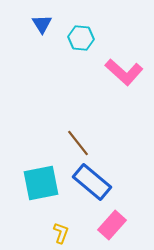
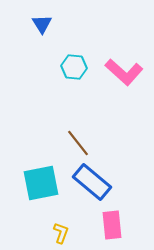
cyan hexagon: moved 7 px left, 29 px down
pink rectangle: rotated 48 degrees counterclockwise
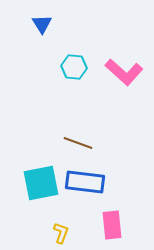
brown line: rotated 32 degrees counterclockwise
blue rectangle: moved 7 px left; rotated 33 degrees counterclockwise
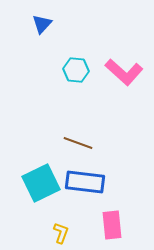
blue triangle: rotated 15 degrees clockwise
cyan hexagon: moved 2 px right, 3 px down
cyan square: rotated 15 degrees counterclockwise
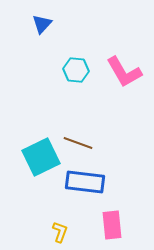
pink L-shape: rotated 18 degrees clockwise
cyan square: moved 26 px up
yellow L-shape: moved 1 px left, 1 px up
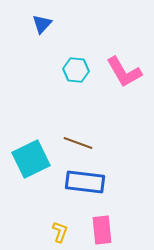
cyan square: moved 10 px left, 2 px down
pink rectangle: moved 10 px left, 5 px down
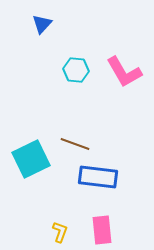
brown line: moved 3 px left, 1 px down
blue rectangle: moved 13 px right, 5 px up
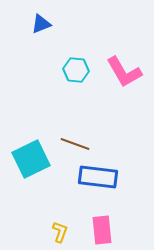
blue triangle: moved 1 px left; rotated 25 degrees clockwise
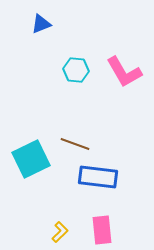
yellow L-shape: rotated 25 degrees clockwise
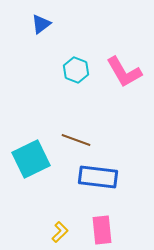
blue triangle: rotated 15 degrees counterclockwise
cyan hexagon: rotated 15 degrees clockwise
brown line: moved 1 px right, 4 px up
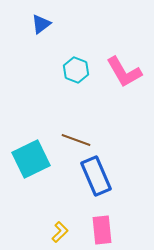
blue rectangle: moved 2 px left, 1 px up; rotated 60 degrees clockwise
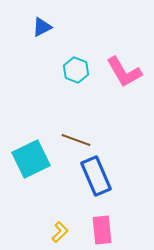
blue triangle: moved 1 px right, 3 px down; rotated 10 degrees clockwise
